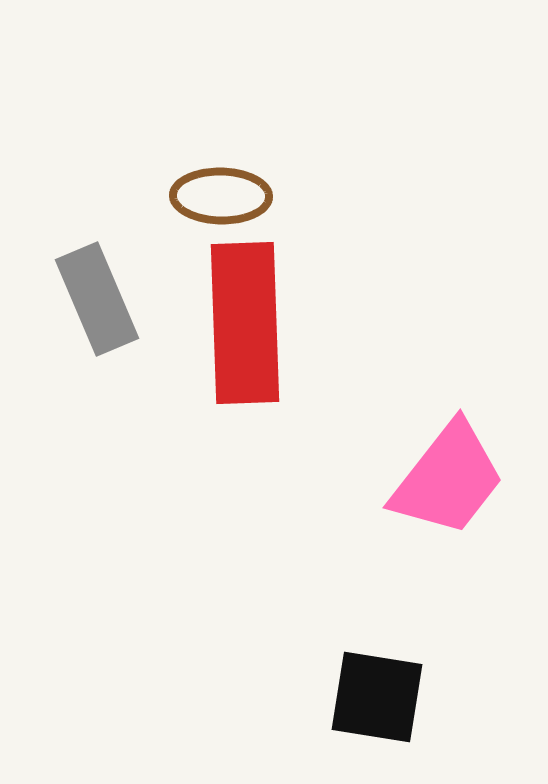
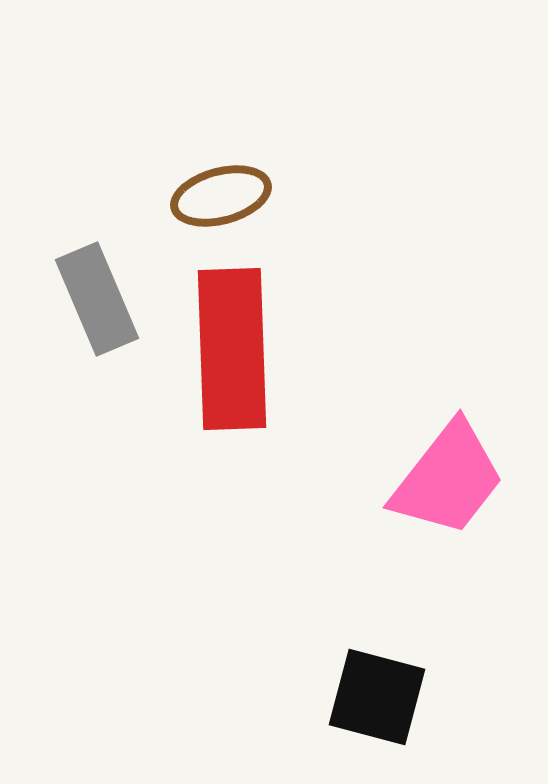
brown ellipse: rotated 16 degrees counterclockwise
red rectangle: moved 13 px left, 26 px down
black square: rotated 6 degrees clockwise
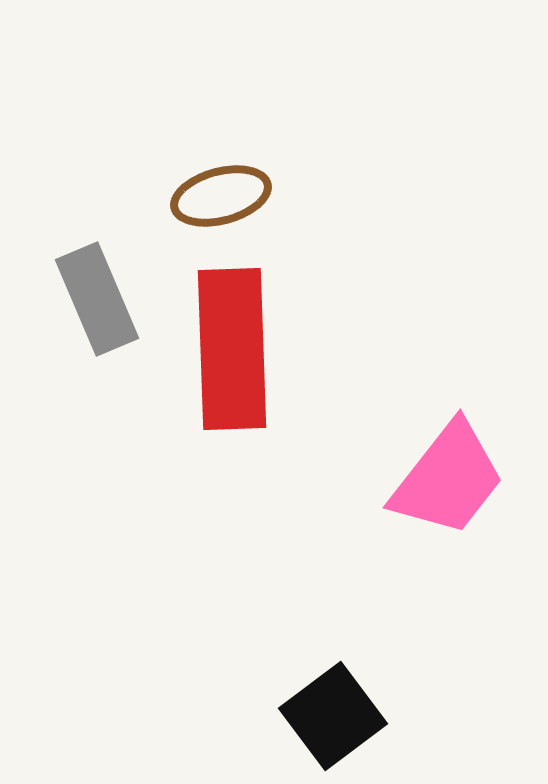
black square: moved 44 px left, 19 px down; rotated 38 degrees clockwise
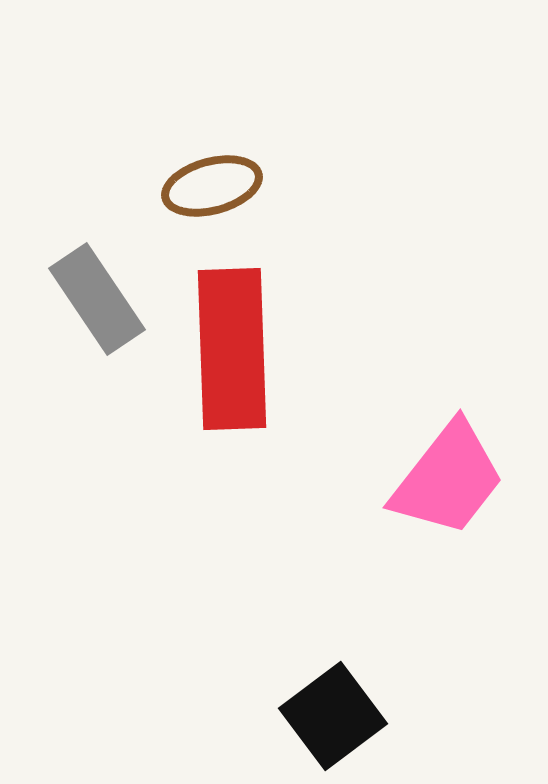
brown ellipse: moved 9 px left, 10 px up
gray rectangle: rotated 11 degrees counterclockwise
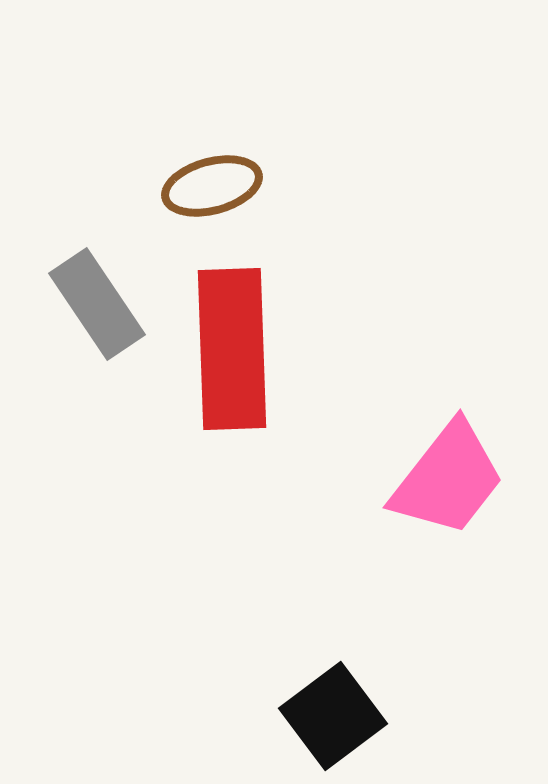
gray rectangle: moved 5 px down
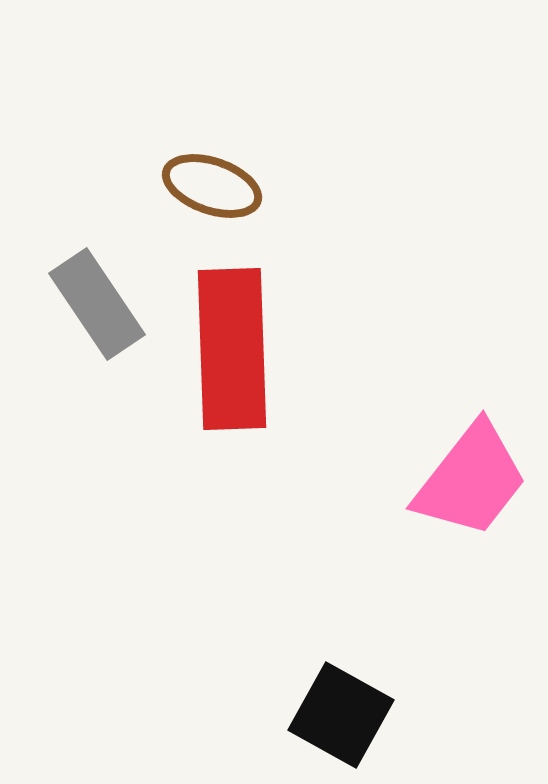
brown ellipse: rotated 34 degrees clockwise
pink trapezoid: moved 23 px right, 1 px down
black square: moved 8 px right, 1 px up; rotated 24 degrees counterclockwise
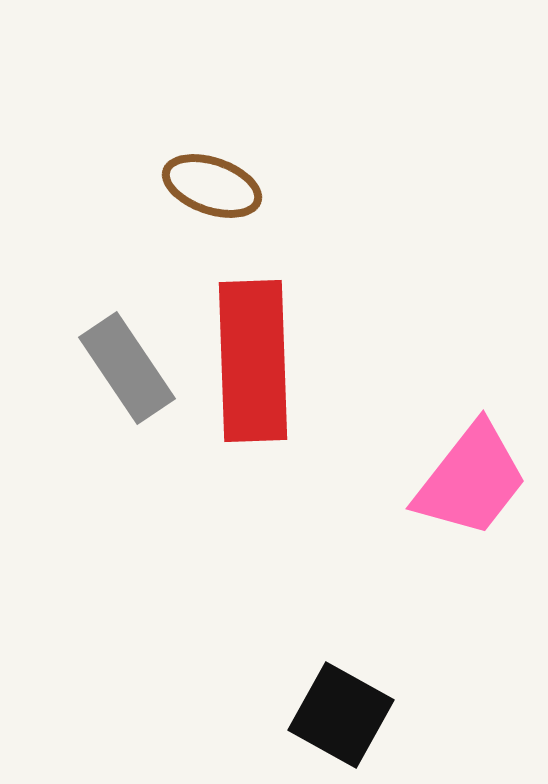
gray rectangle: moved 30 px right, 64 px down
red rectangle: moved 21 px right, 12 px down
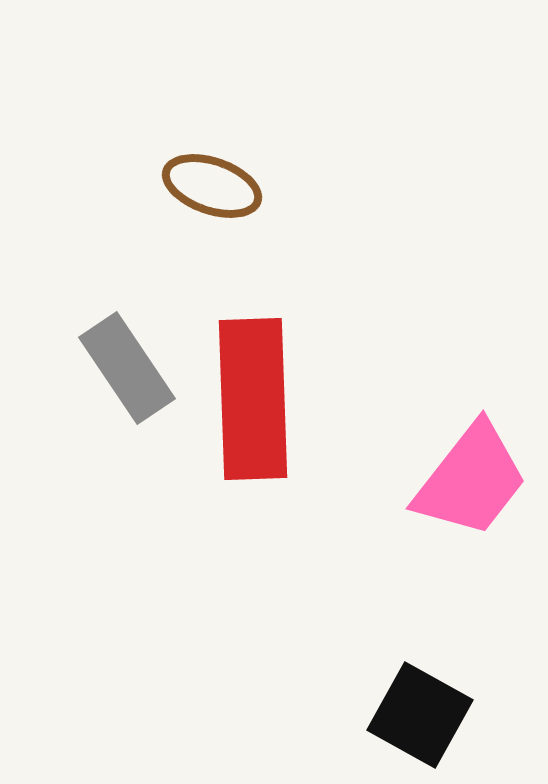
red rectangle: moved 38 px down
black square: moved 79 px right
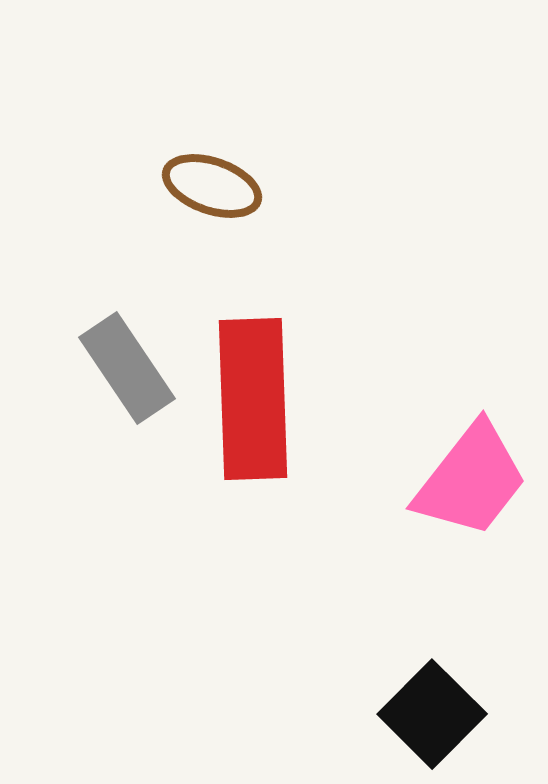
black square: moved 12 px right, 1 px up; rotated 16 degrees clockwise
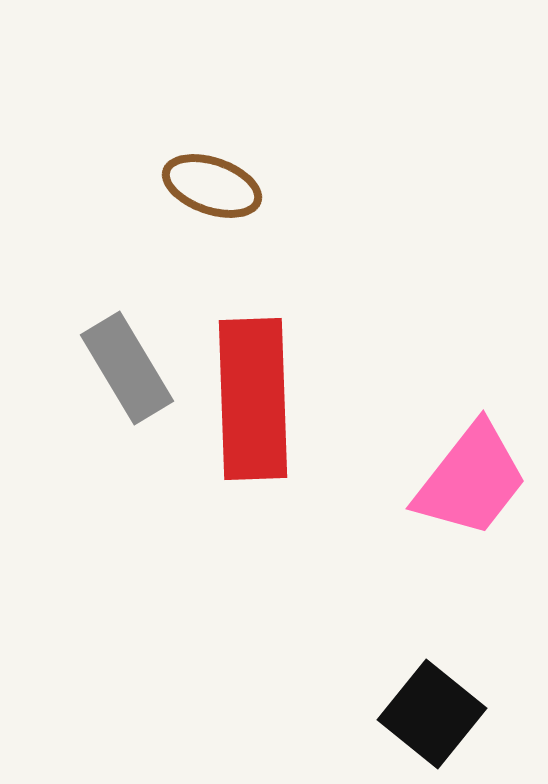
gray rectangle: rotated 3 degrees clockwise
black square: rotated 6 degrees counterclockwise
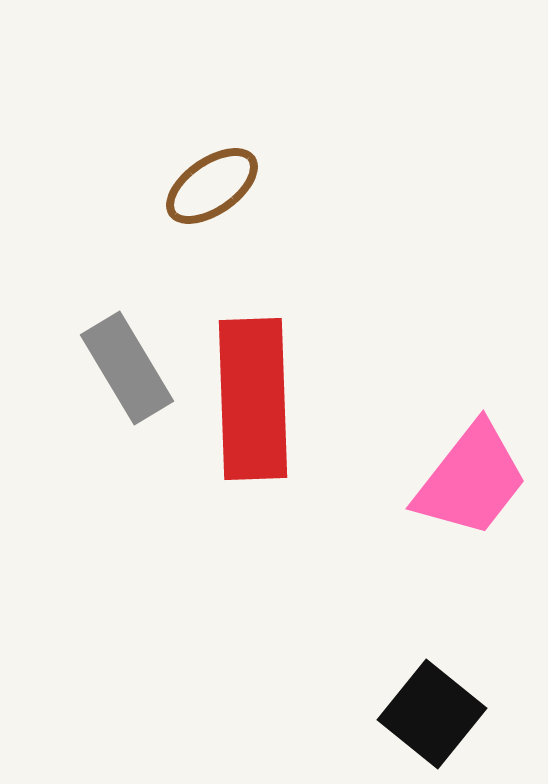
brown ellipse: rotated 54 degrees counterclockwise
